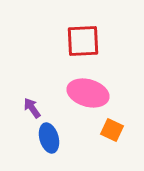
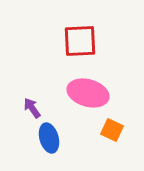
red square: moved 3 px left
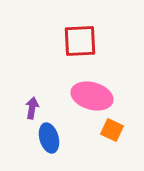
pink ellipse: moved 4 px right, 3 px down
purple arrow: rotated 45 degrees clockwise
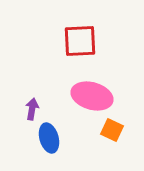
purple arrow: moved 1 px down
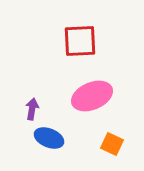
pink ellipse: rotated 39 degrees counterclockwise
orange square: moved 14 px down
blue ellipse: rotated 52 degrees counterclockwise
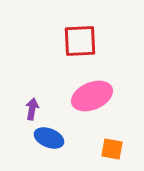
orange square: moved 5 px down; rotated 15 degrees counterclockwise
